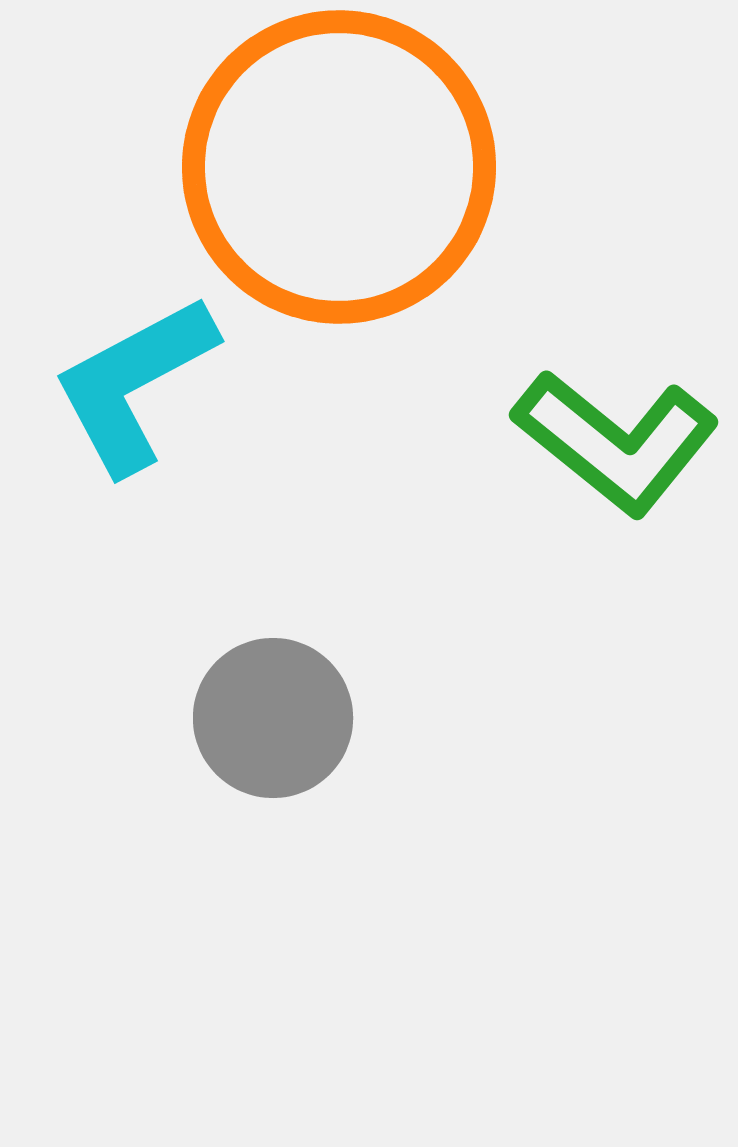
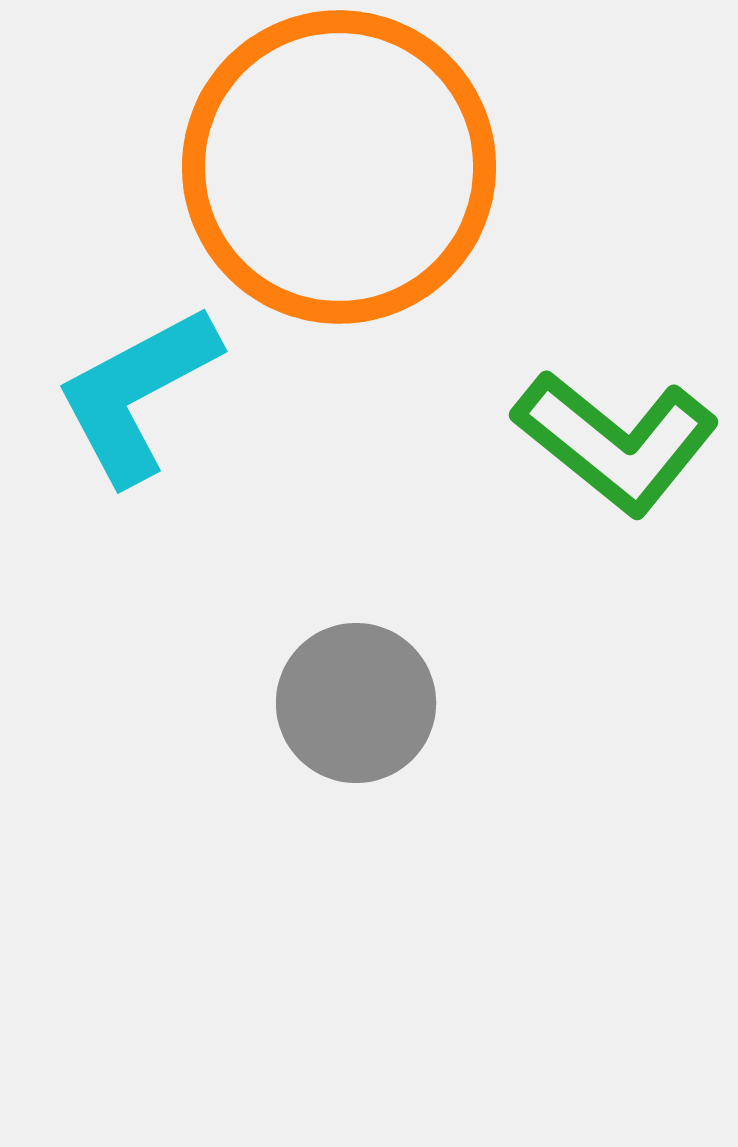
cyan L-shape: moved 3 px right, 10 px down
gray circle: moved 83 px right, 15 px up
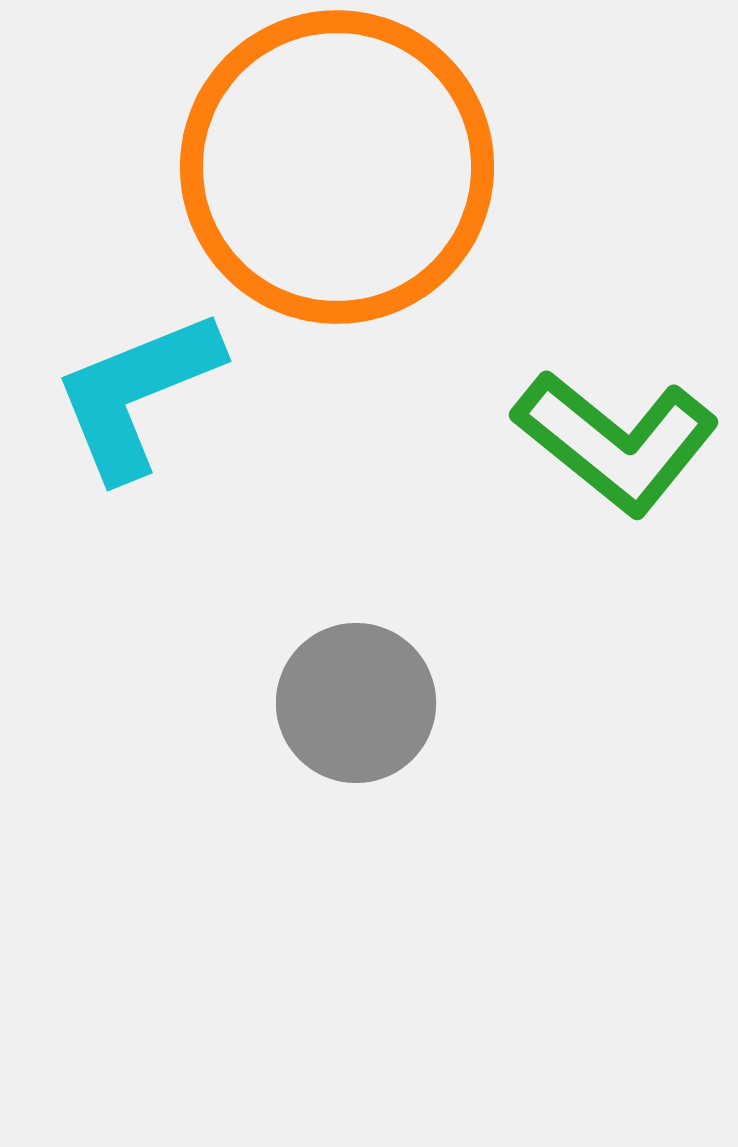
orange circle: moved 2 px left
cyan L-shape: rotated 6 degrees clockwise
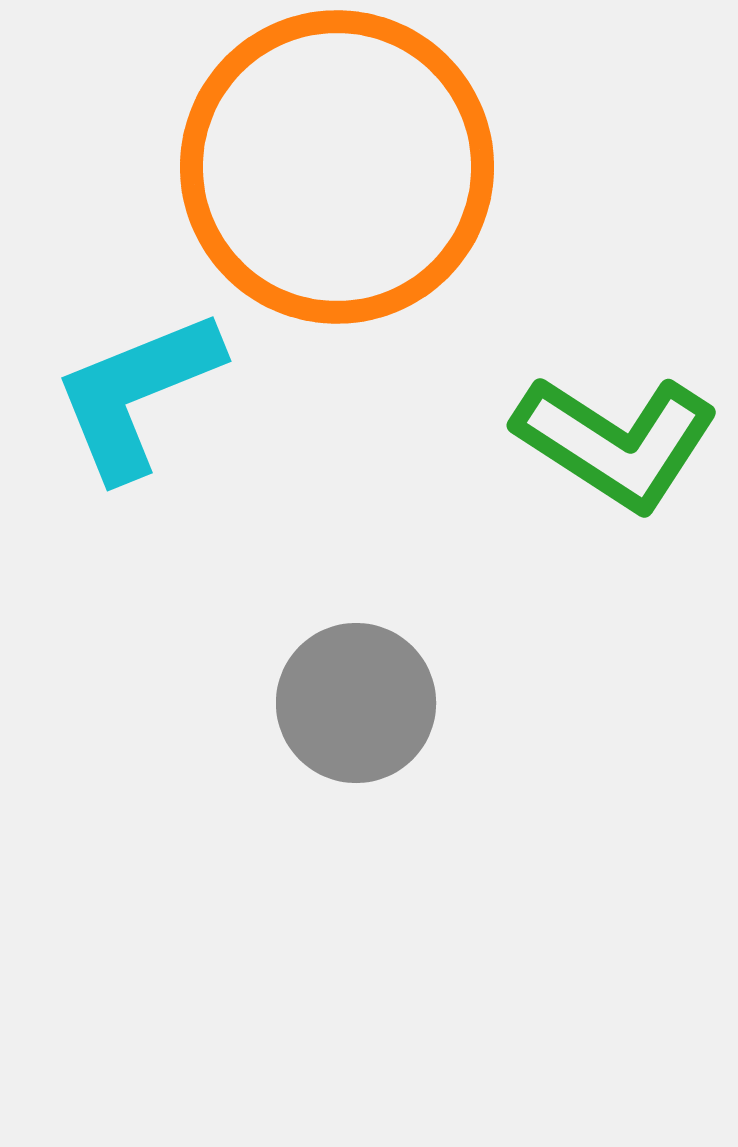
green L-shape: rotated 6 degrees counterclockwise
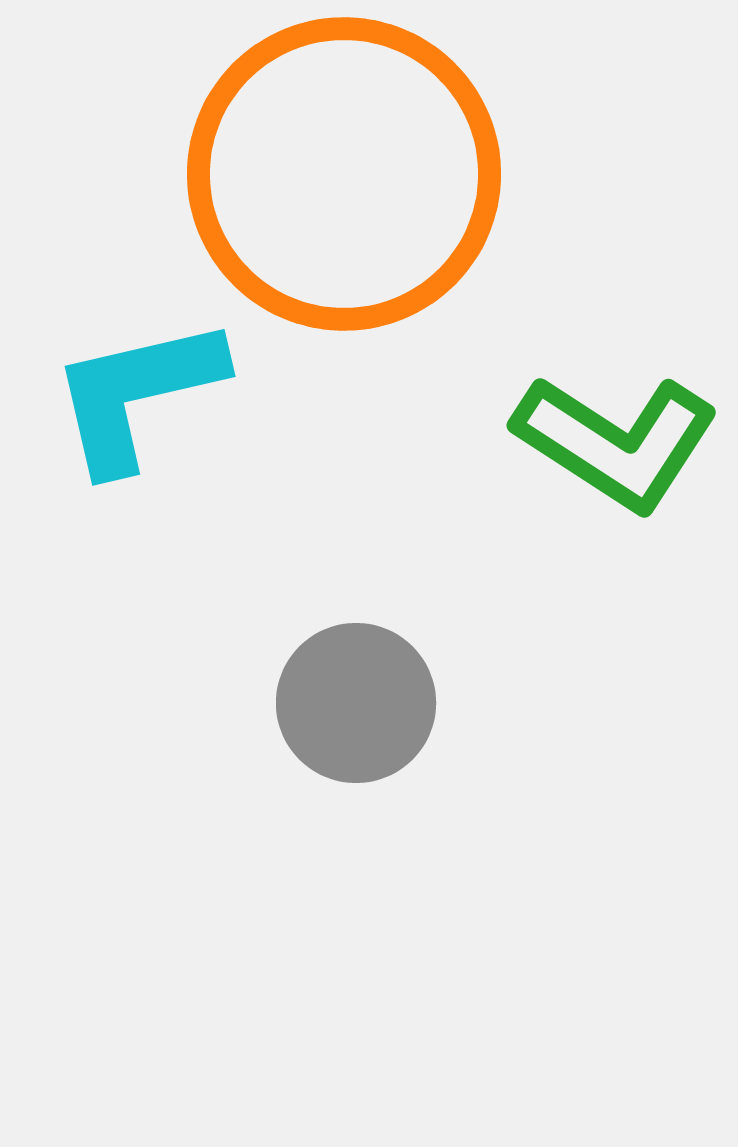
orange circle: moved 7 px right, 7 px down
cyan L-shape: rotated 9 degrees clockwise
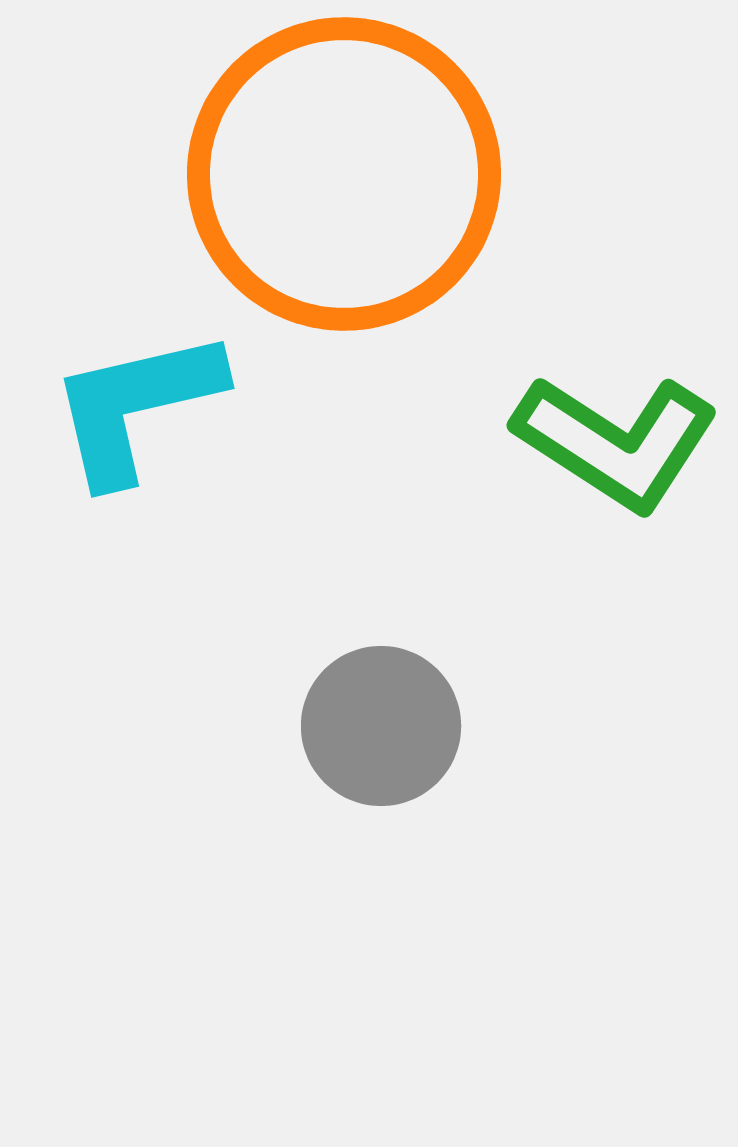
cyan L-shape: moved 1 px left, 12 px down
gray circle: moved 25 px right, 23 px down
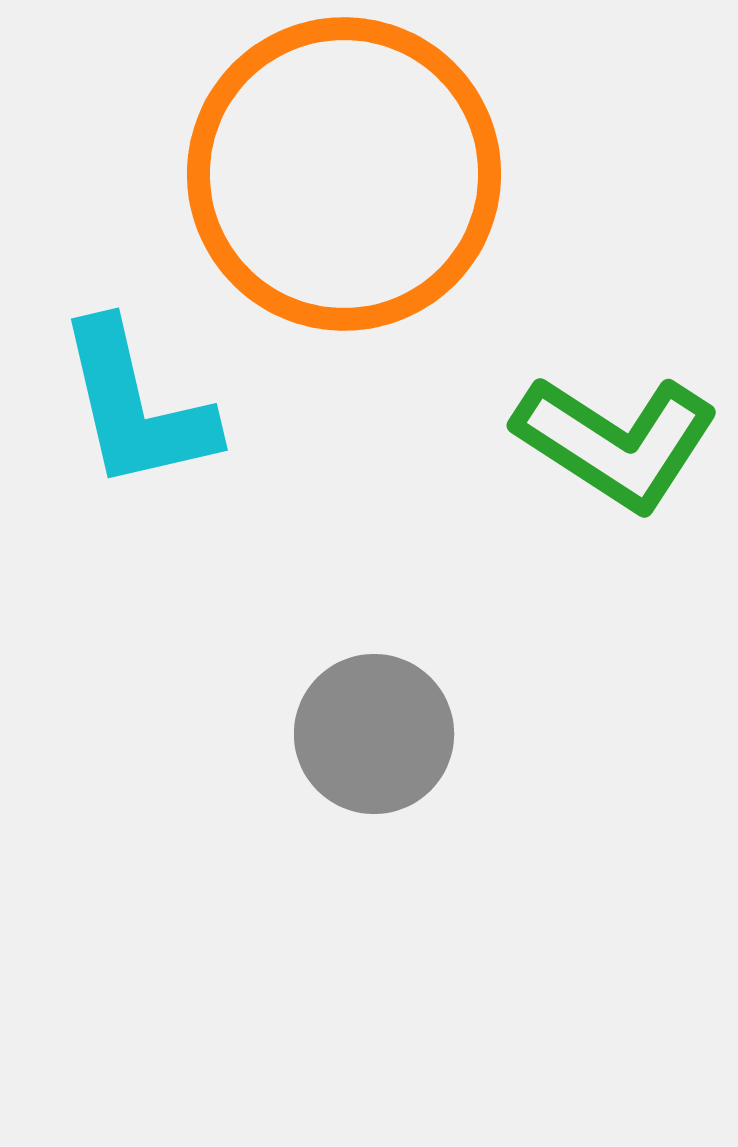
cyan L-shape: rotated 90 degrees counterclockwise
gray circle: moved 7 px left, 8 px down
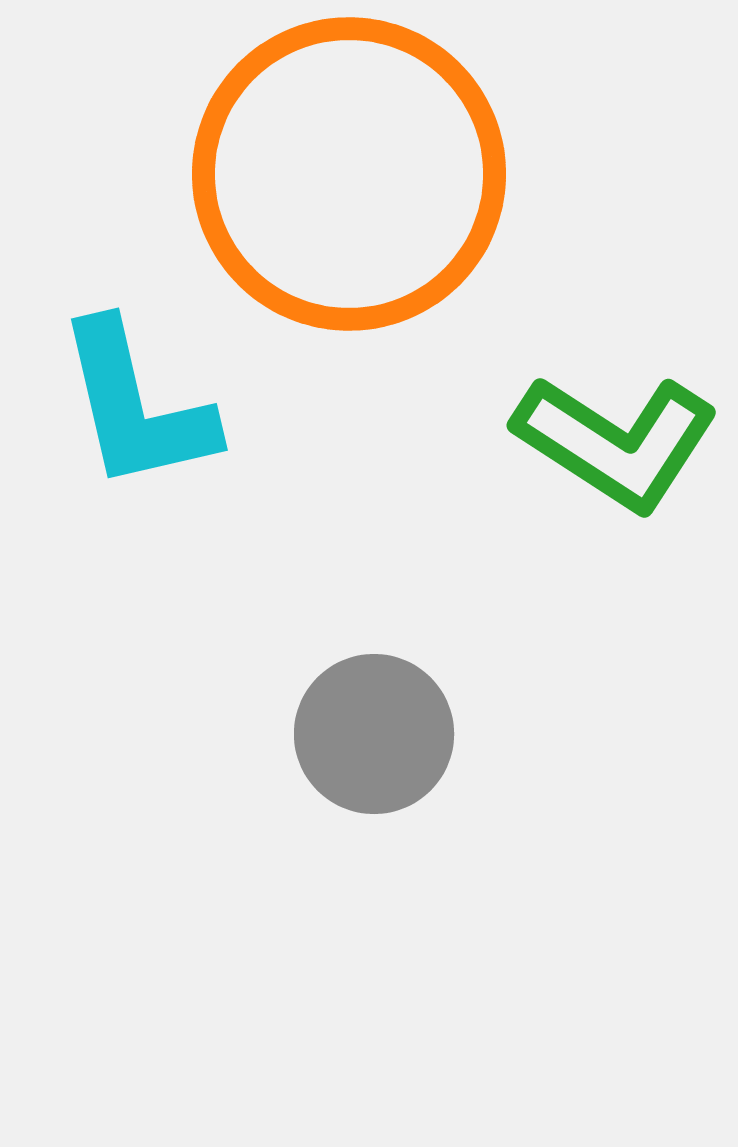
orange circle: moved 5 px right
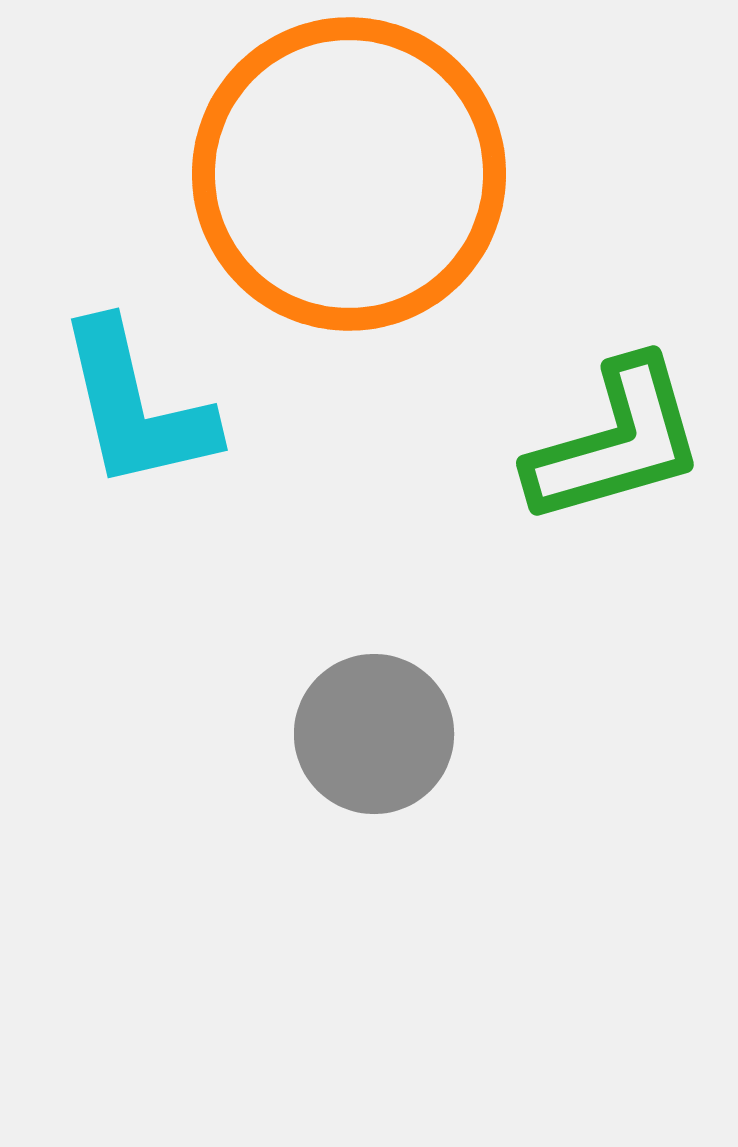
green L-shape: rotated 49 degrees counterclockwise
